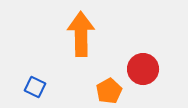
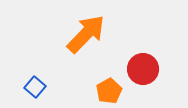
orange arrow: moved 5 px right; rotated 45 degrees clockwise
blue square: rotated 15 degrees clockwise
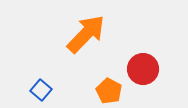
blue square: moved 6 px right, 3 px down
orange pentagon: rotated 15 degrees counterclockwise
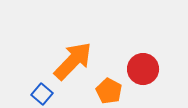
orange arrow: moved 13 px left, 27 px down
blue square: moved 1 px right, 4 px down
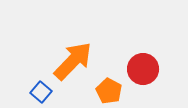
blue square: moved 1 px left, 2 px up
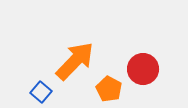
orange arrow: moved 2 px right
orange pentagon: moved 2 px up
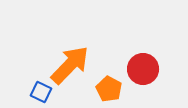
orange arrow: moved 5 px left, 4 px down
blue square: rotated 15 degrees counterclockwise
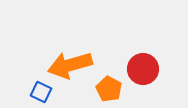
orange arrow: rotated 150 degrees counterclockwise
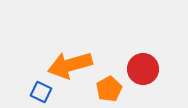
orange pentagon: rotated 15 degrees clockwise
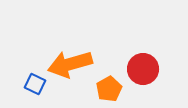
orange arrow: moved 1 px up
blue square: moved 6 px left, 8 px up
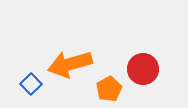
blue square: moved 4 px left; rotated 20 degrees clockwise
